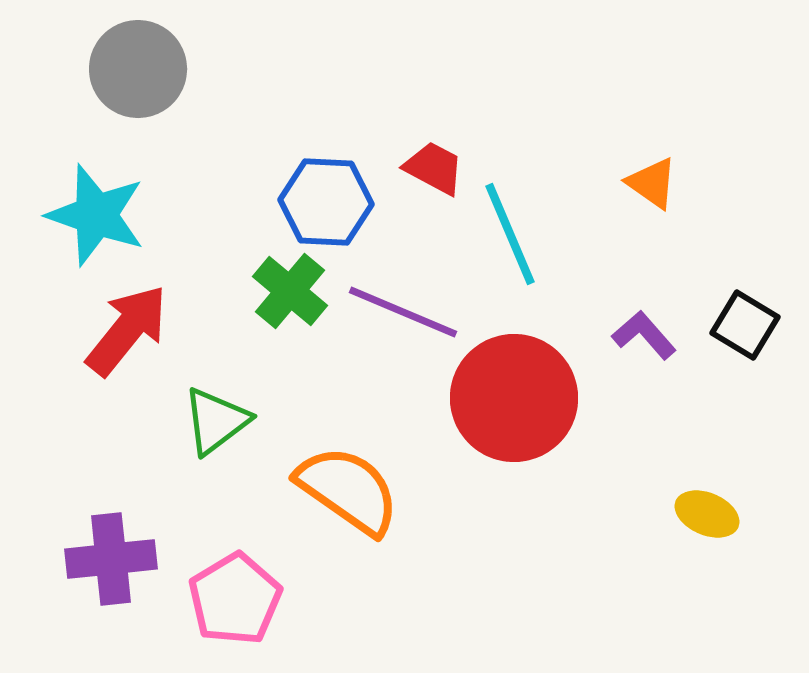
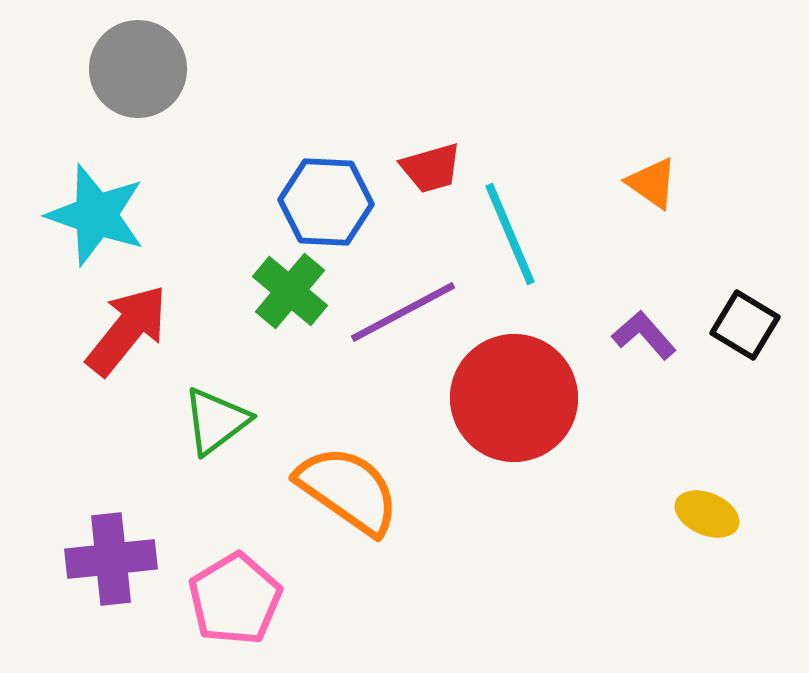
red trapezoid: moved 3 px left; rotated 136 degrees clockwise
purple line: rotated 51 degrees counterclockwise
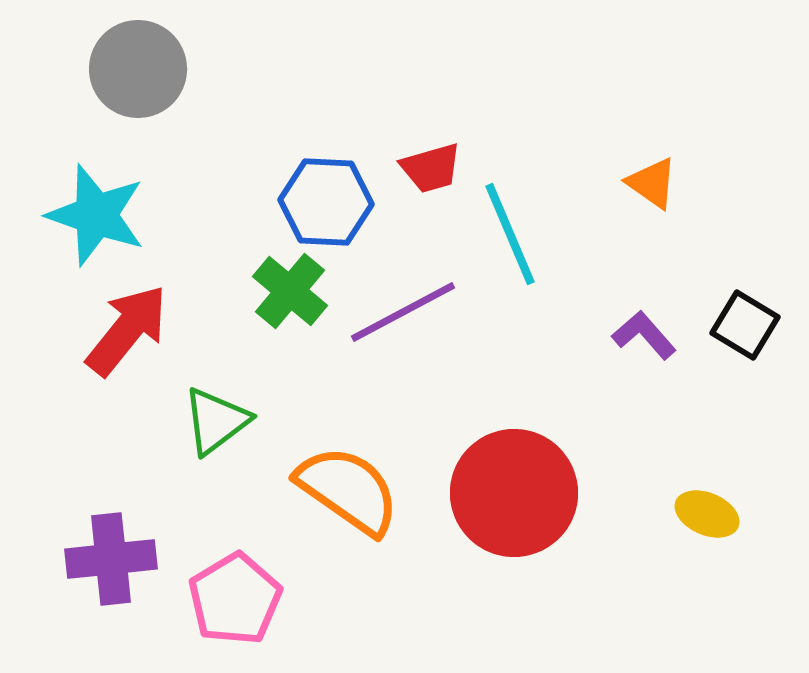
red circle: moved 95 px down
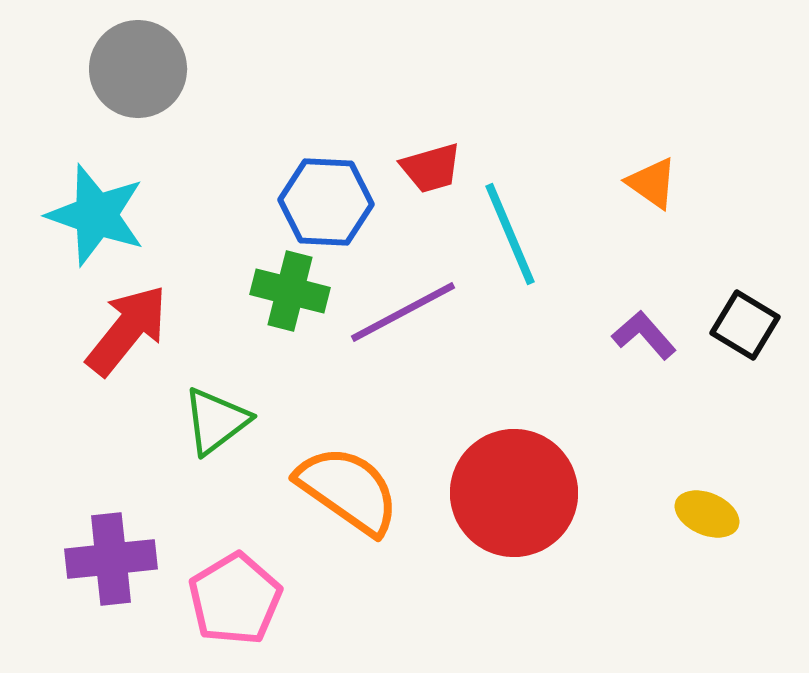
green cross: rotated 26 degrees counterclockwise
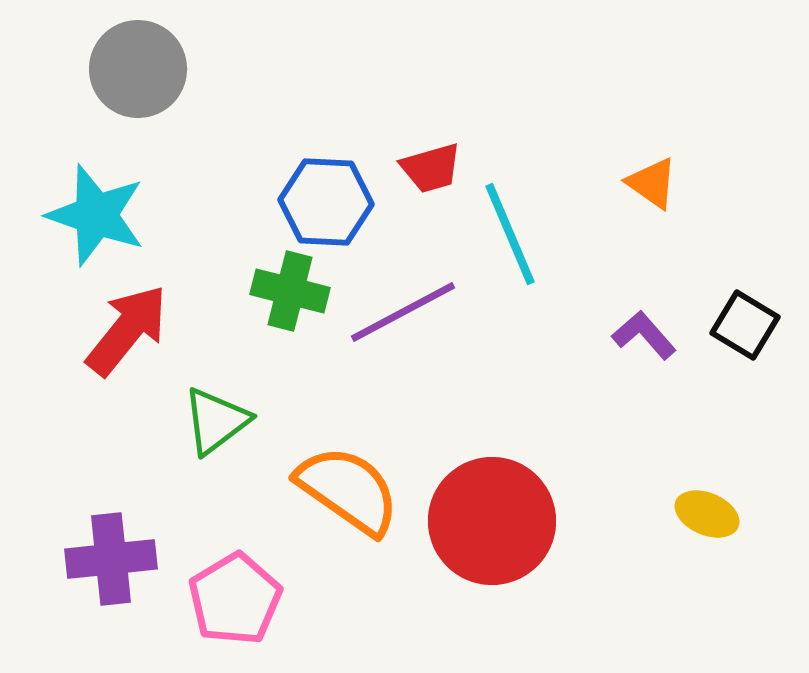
red circle: moved 22 px left, 28 px down
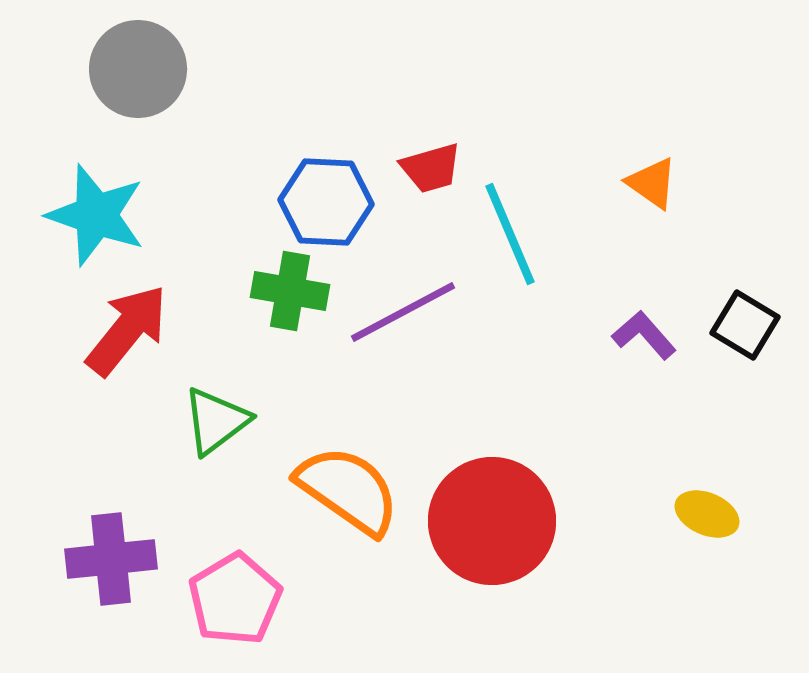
green cross: rotated 4 degrees counterclockwise
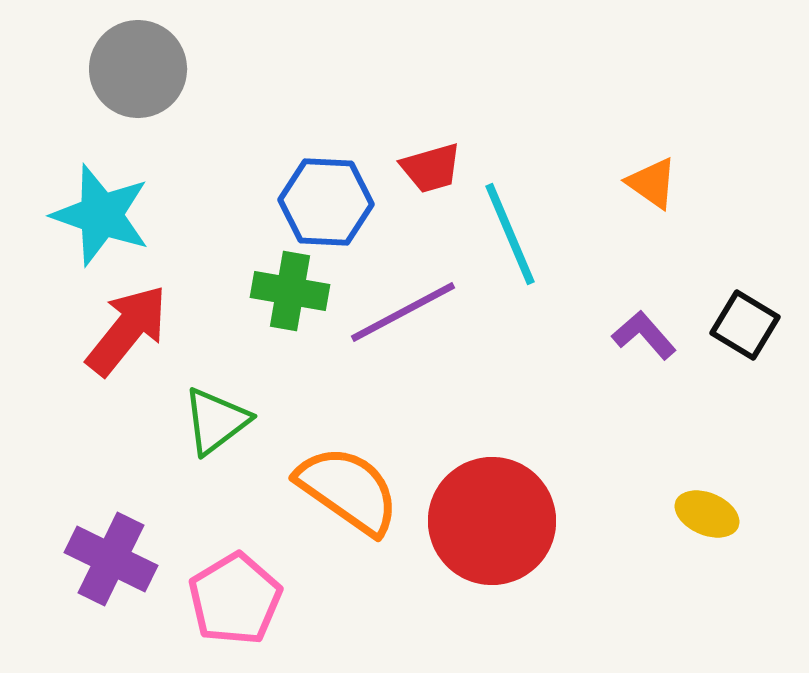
cyan star: moved 5 px right
purple cross: rotated 32 degrees clockwise
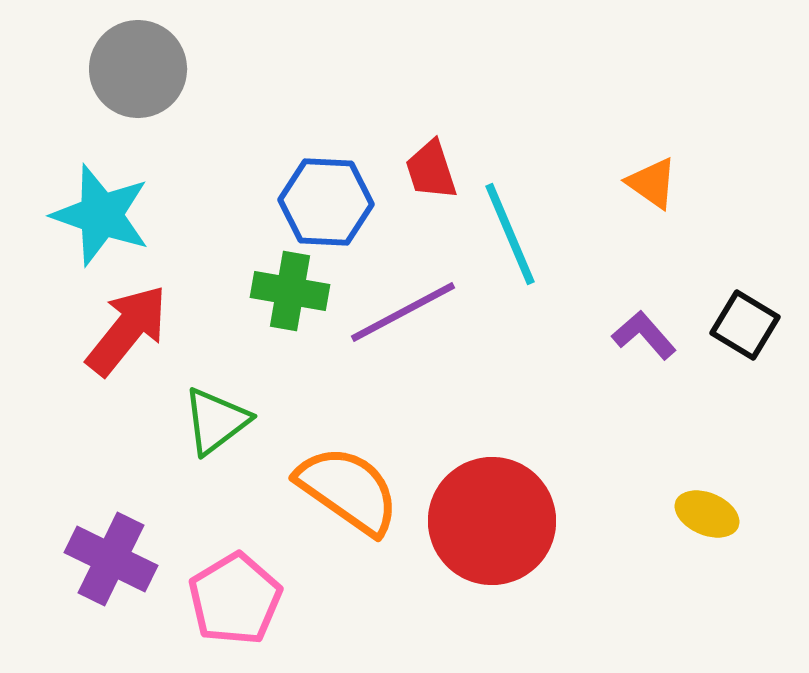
red trapezoid: moved 2 px down; rotated 88 degrees clockwise
